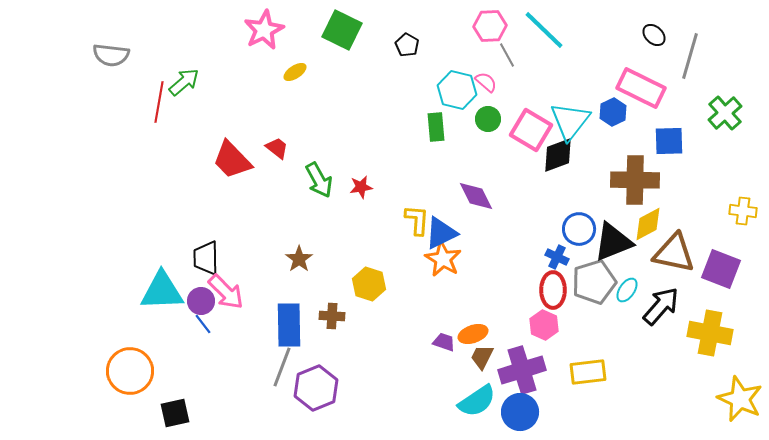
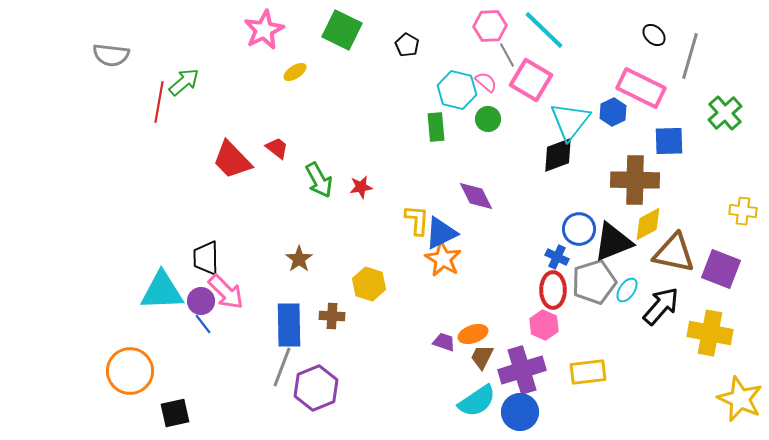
pink square at (531, 130): moved 50 px up
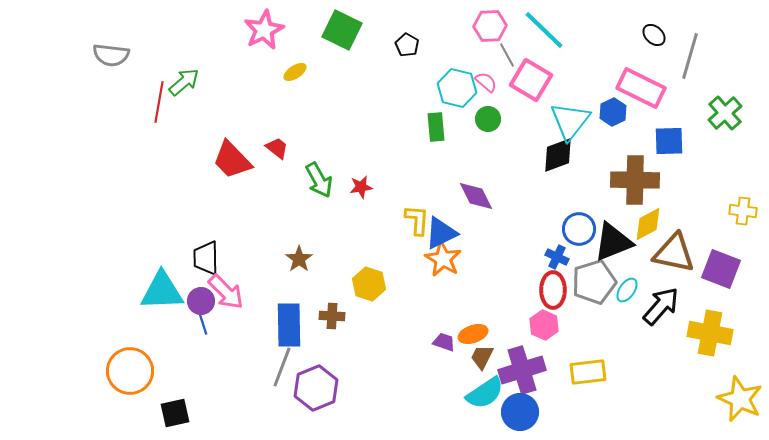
cyan hexagon at (457, 90): moved 2 px up
blue line at (203, 324): rotated 20 degrees clockwise
cyan semicircle at (477, 401): moved 8 px right, 8 px up
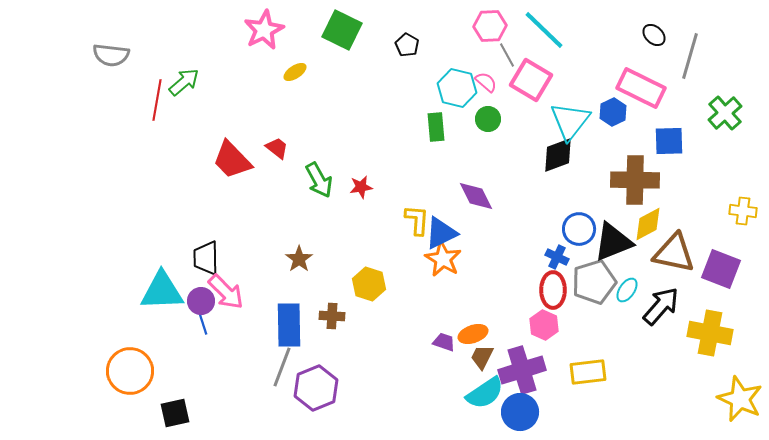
red line at (159, 102): moved 2 px left, 2 px up
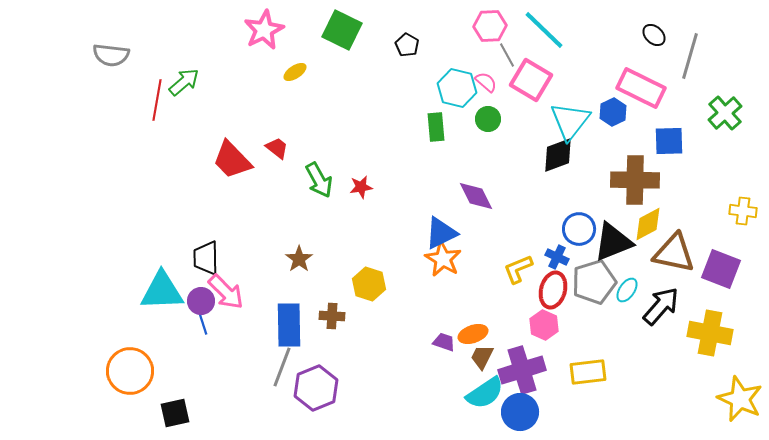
yellow L-shape at (417, 220): moved 101 px right, 49 px down; rotated 116 degrees counterclockwise
red ellipse at (553, 290): rotated 15 degrees clockwise
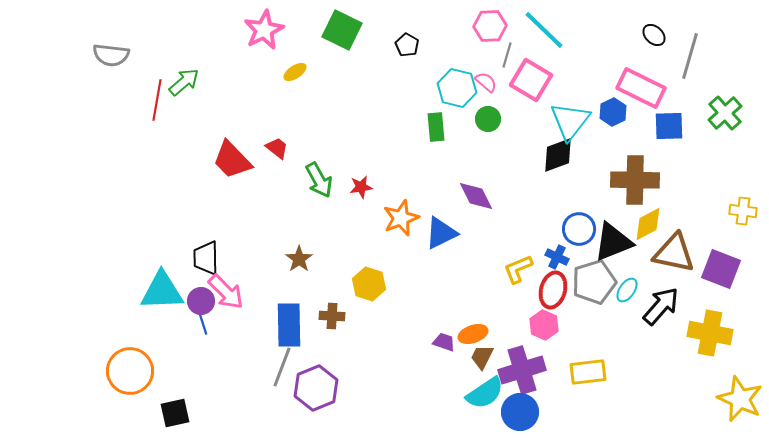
gray line at (507, 55): rotated 45 degrees clockwise
blue square at (669, 141): moved 15 px up
orange star at (443, 259): moved 42 px left, 41 px up; rotated 21 degrees clockwise
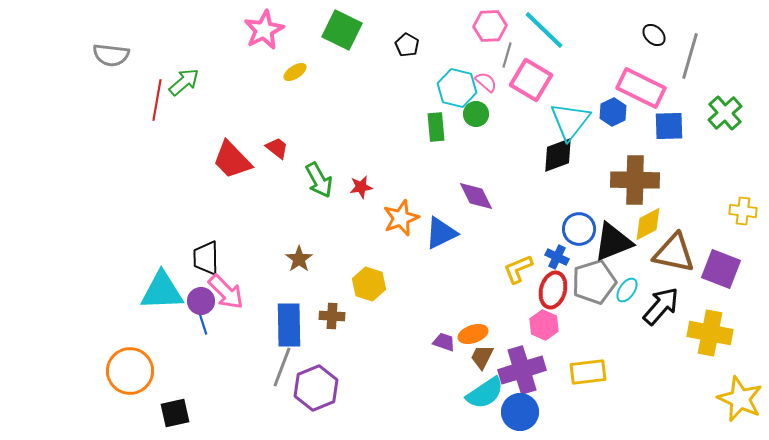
green circle at (488, 119): moved 12 px left, 5 px up
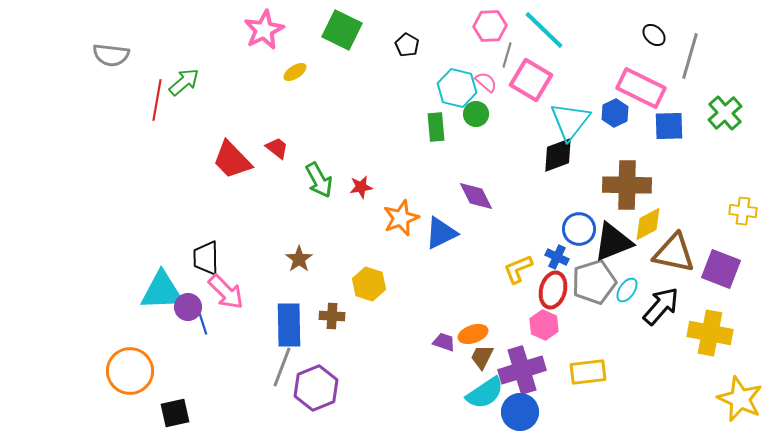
blue hexagon at (613, 112): moved 2 px right, 1 px down
brown cross at (635, 180): moved 8 px left, 5 px down
purple circle at (201, 301): moved 13 px left, 6 px down
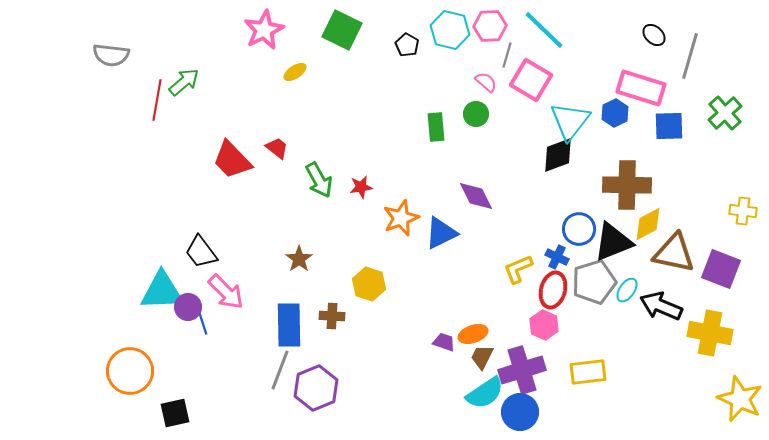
cyan hexagon at (457, 88): moved 7 px left, 58 px up
pink rectangle at (641, 88): rotated 9 degrees counterclockwise
black trapezoid at (206, 258): moved 5 px left, 6 px up; rotated 36 degrees counterclockwise
black arrow at (661, 306): rotated 108 degrees counterclockwise
gray line at (282, 367): moved 2 px left, 3 px down
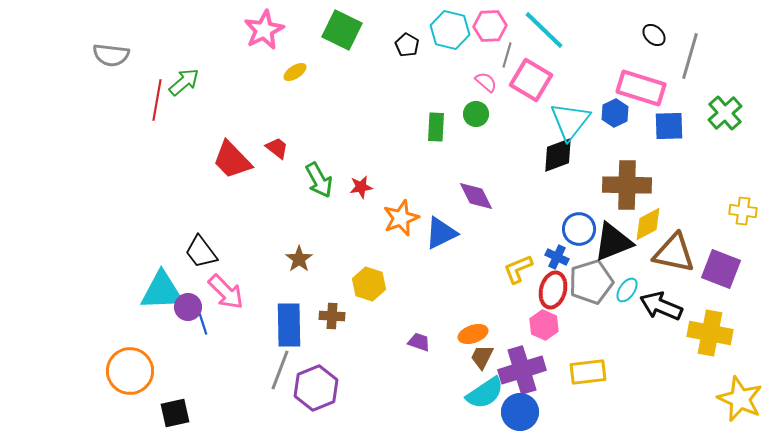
green rectangle at (436, 127): rotated 8 degrees clockwise
gray pentagon at (594, 282): moved 3 px left
purple trapezoid at (444, 342): moved 25 px left
